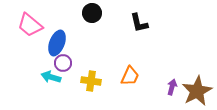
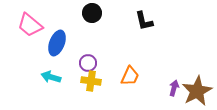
black L-shape: moved 5 px right, 2 px up
purple circle: moved 25 px right
purple arrow: moved 2 px right, 1 px down
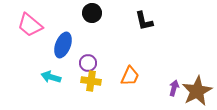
blue ellipse: moved 6 px right, 2 px down
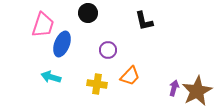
black circle: moved 4 px left
pink trapezoid: moved 13 px right; rotated 112 degrees counterclockwise
blue ellipse: moved 1 px left, 1 px up
purple circle: moved 20 px right, 13 px up
orange trapezoid: rotated 20 degrees clockwise
yellow cross: moved 6 px right, 3 px down
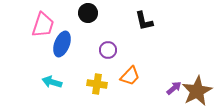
cyan arrow: moved 1 px right, 5 px down
purple arrow: rotated 35 degrees clockwise
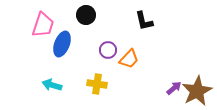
black circle: moved 2 px left, 2 px down
orange trapezoid: moved 1 px left, 17 px up
cyan arrow: moved 3 px down
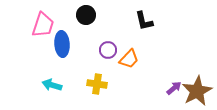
blue ellipse: rotated 25 degrees counterclockwise
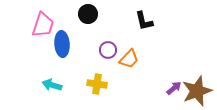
black circle: moved 2 px right, 1 px up
brown star: rotated 8 degrees clockwise
